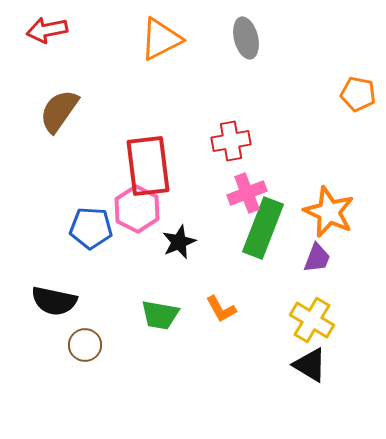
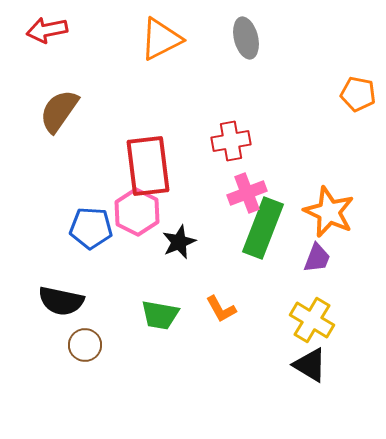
pink hexagon: moved 3 px down
black semicircle: moved 7 px right
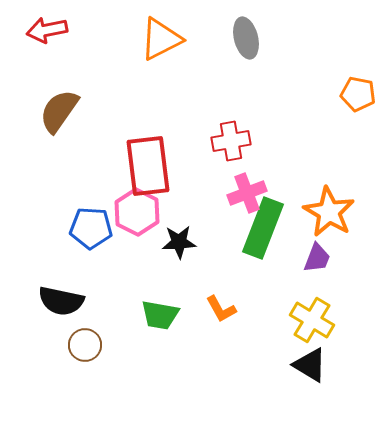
orange star: rotated 6 degrees clockwise
black star: rotated 20 degrees clockwise
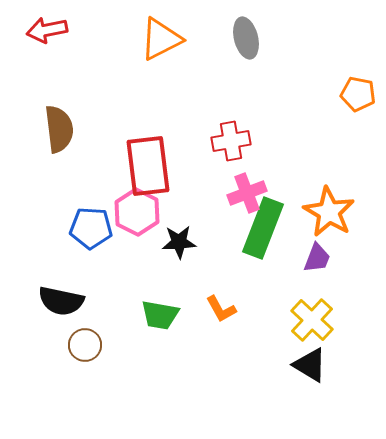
brown semicircle: moved 18 px down; rotated 138 degrees clockwise
yellow cross: rotated 12 degrees clockwise
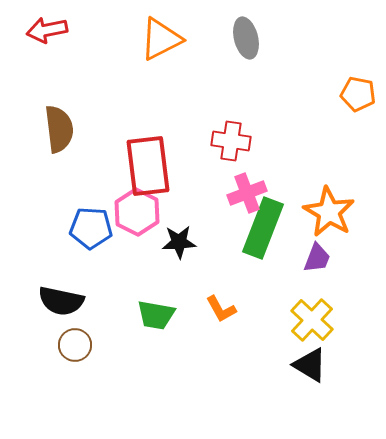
red cross: rotated 18 degrees clockwise
green trapezoid: moved 4 px left
brown circle: moved 10 px left
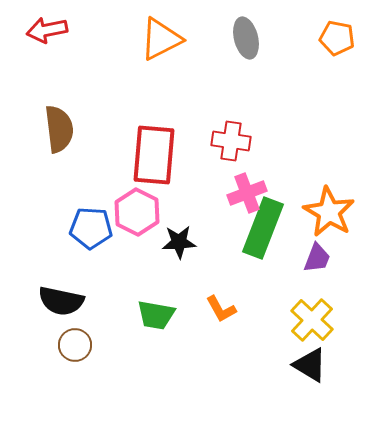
orange pentagon: moved 21 px left, 56 px up
red rectangle: moved 6 px right, 11 px up; rotated 12 degrees clockwise
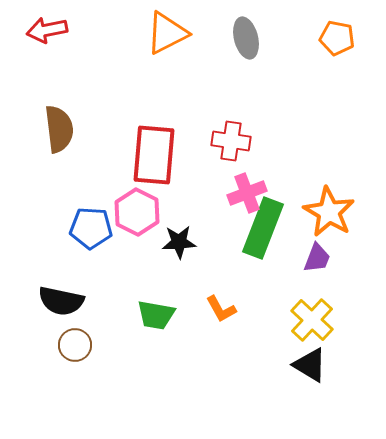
orange triangle: moved 6 px right, 6 px up
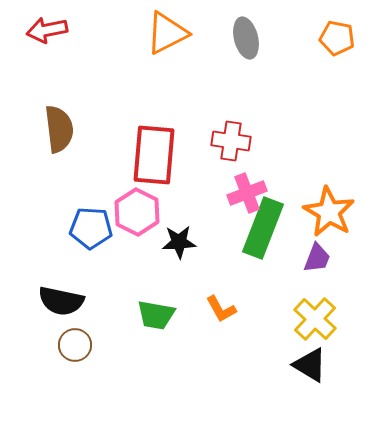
yellow cross: moved 3 px right, 1 px up
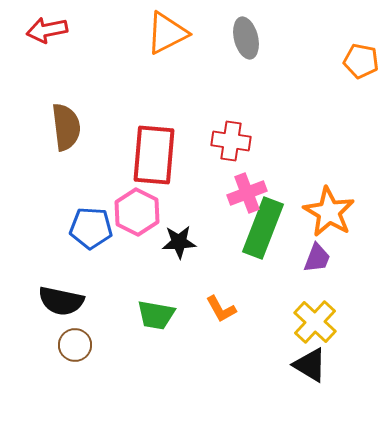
orange pentagon: moved 24 px right, 23 px down
brown semicircle: moved 7 px right, 2 px up
yellow cross: moved 3 px down
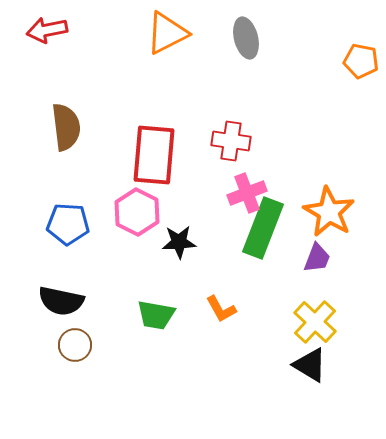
blue pentagon: moved 23 px left, 4 px up
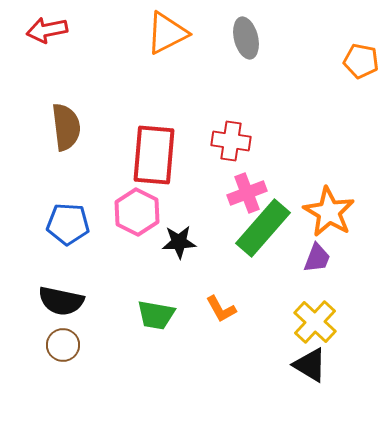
green rectangle: rotated 20 degrees clockwise
brown circle: moved 12 px left
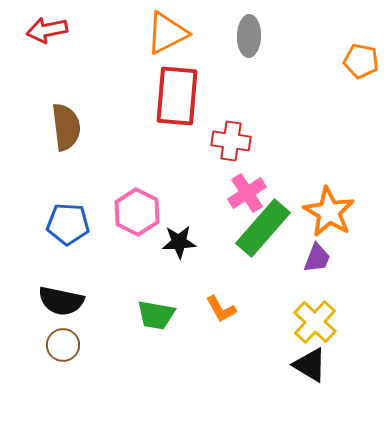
gray ellipse: moved 3 px right, 2 px up; rotated 15 degrees clockwise
red rectangle: moved 23 px right, 59 px up
pink cross: rotated 12 degrees counterclockwise
